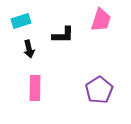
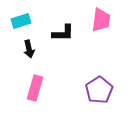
pink trapezoid: rotated 10 degrees counterclockwise
black L-shape: moved 2 px up
pink rectangle: rotated 15 degrees clockwise
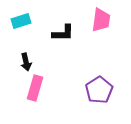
black arrow: moved 3 px left, 13 px down
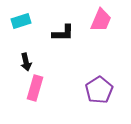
pink trapezoid: rotated 15 degrees clockwise
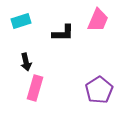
pink trapezoid: moved 3 px left
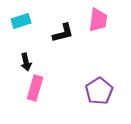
pink trapezoid: rotated 15 degrees counterclockwise
black L-shape: rotated 15 degrees counterclockwise
purple pentagon: moved 1 px down
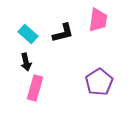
cyan rectangle: moved 7 px right, 13 px down; rotated 60 degrees clockwise
purple pentagon: moved 9 px up
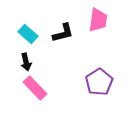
pink rectangle: rotated 60 degrees counterclockwise
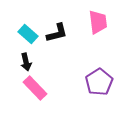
pink trapezoid: moved 2 px down; rotated 15 degrees counterclockwise
black L-shape: moved 6 px left
